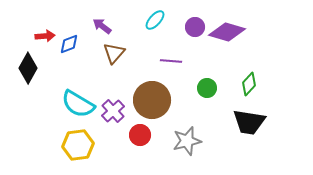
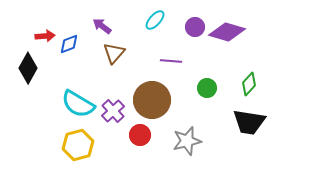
yellow hexagon: rotated 8 degrees counterclockwise
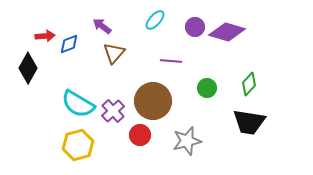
brown circle: moved 1 px right, 1 px down
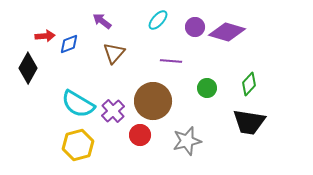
cyan ellipse: moved 3 px right
purple arrow: moved 5 px up
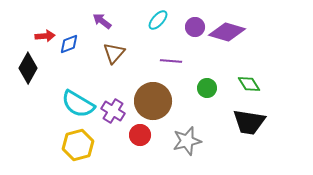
green diamond: rotated 75 degrees counterclockwise
purple cross: rotated 15 degrees counterclockwise
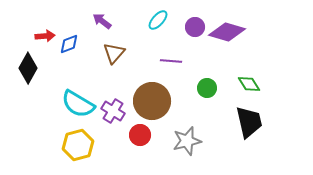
brown circle: moved 1 px left
black trapezoid: rotated 112 degrees counterclockwise
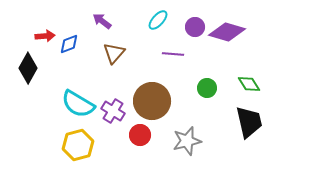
purple line: moved 2 px right, 7 px up
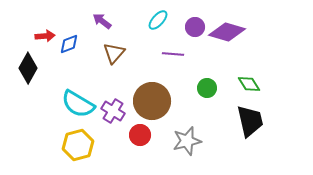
black trapezoid: moved 1 px right, 1 px up
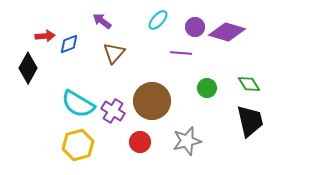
purple line: moved 8 px right, 1 px up
red circle: moved 7 px down
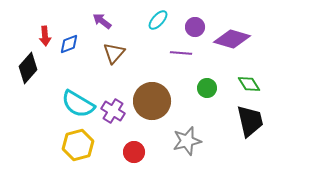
purple diamond: moved 5 px right, 7 px down
red arrow: rotated 90 degrees clockwise
black diamond: rotated 12 degrees clockwise
red circle: moved 6 px left, 10 px down
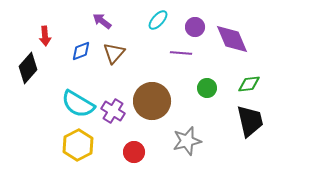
purple diamond: rotated 51 degrees clockwise
blue diamond: moved 12 px right, 7 px down
green diamond: rotated 65 degrees counterclockwise
yellow hexagon: rotated 12 degrees counterclockwise
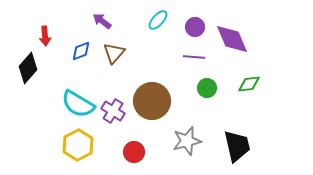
purple line: moved 13 px right, 4 px down
black trapezoid: moved 13 px left, 25 px down
